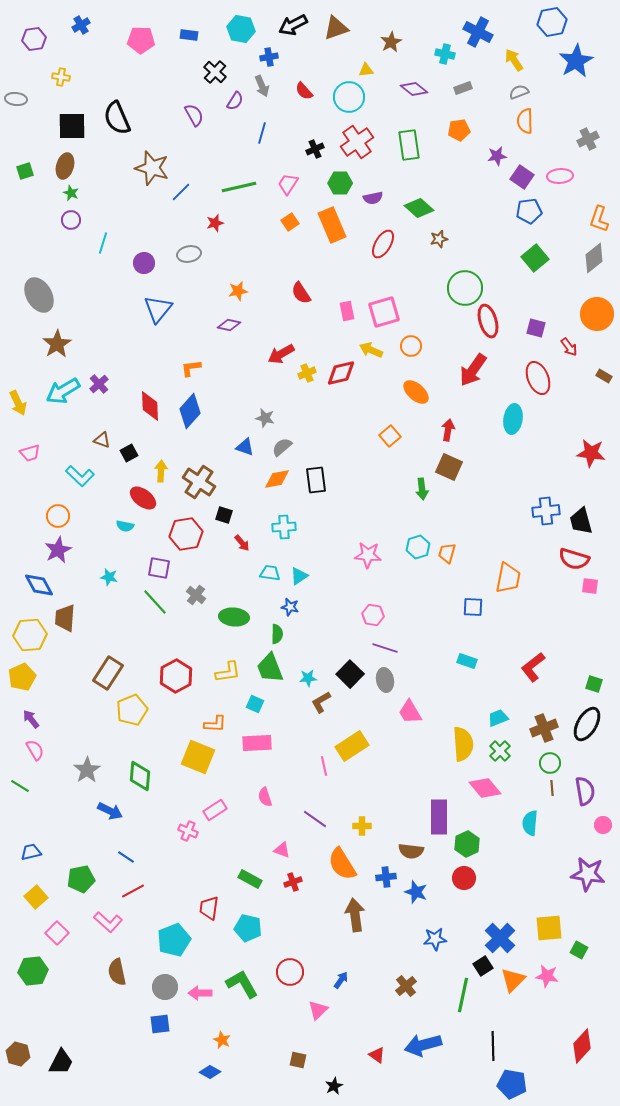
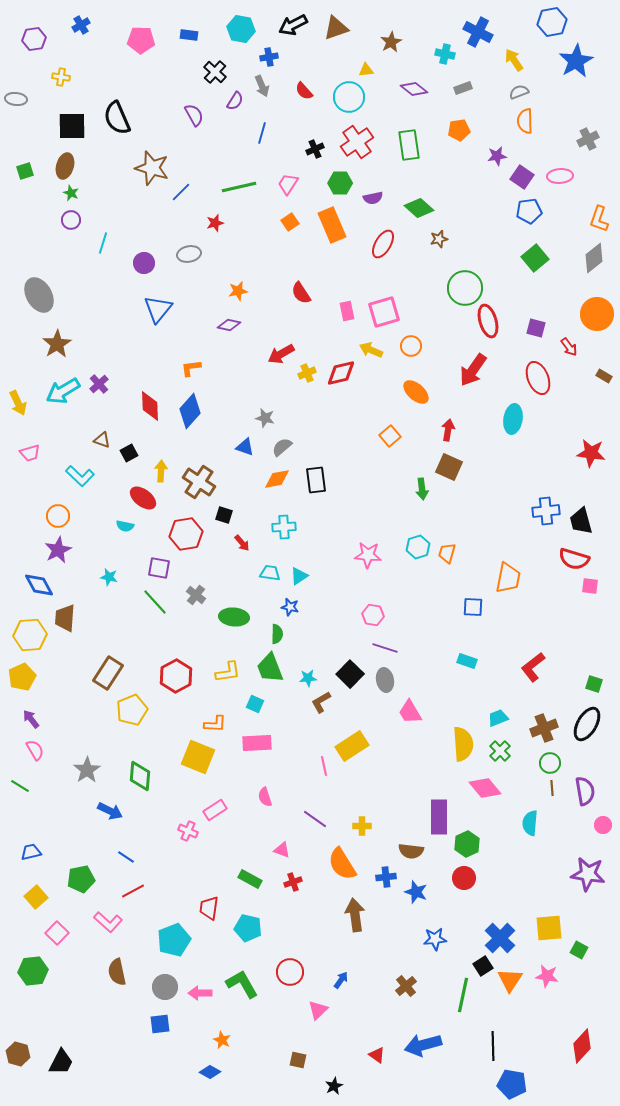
orange triangle at (513, 980): moved 3 px left; rotated 12 degrees counterclockwise
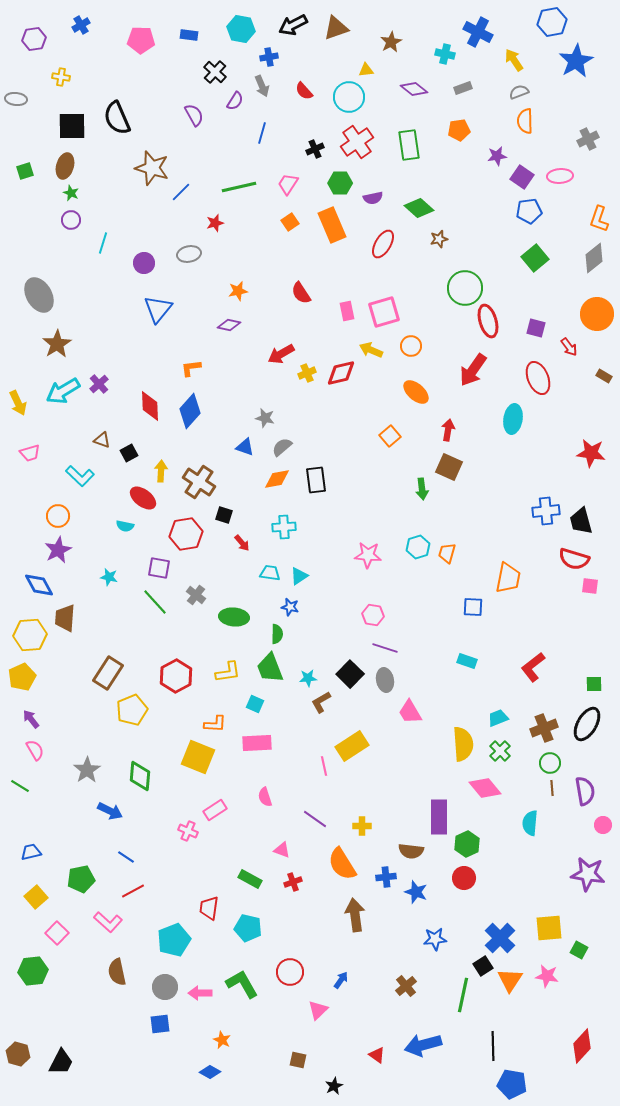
green square at (594, 684): rotated 18 degrees counterclockwise
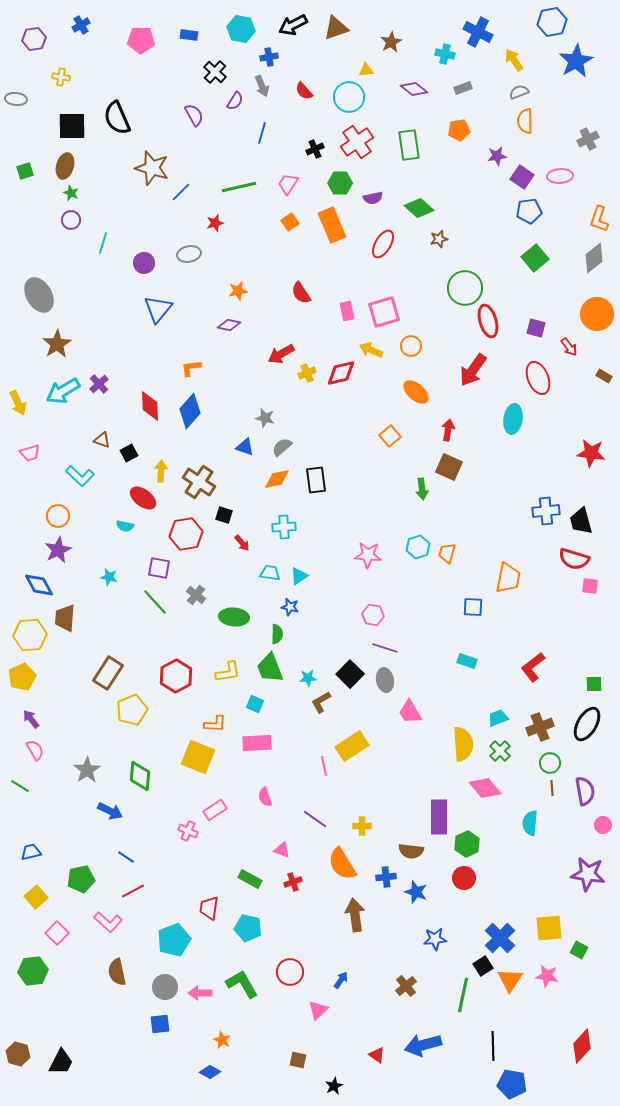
brown cross at (544, 728): moved 4 px left, 1 px up
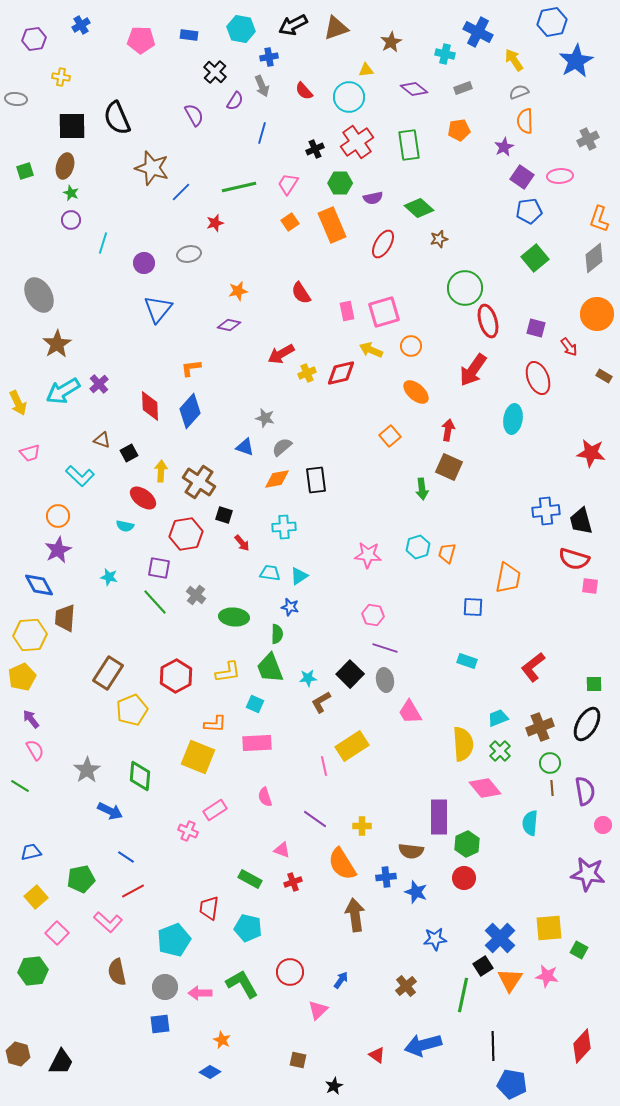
purple star at (497, 156): moved 7 px right, 9 px up; rotated 18 degrees counterclockwise
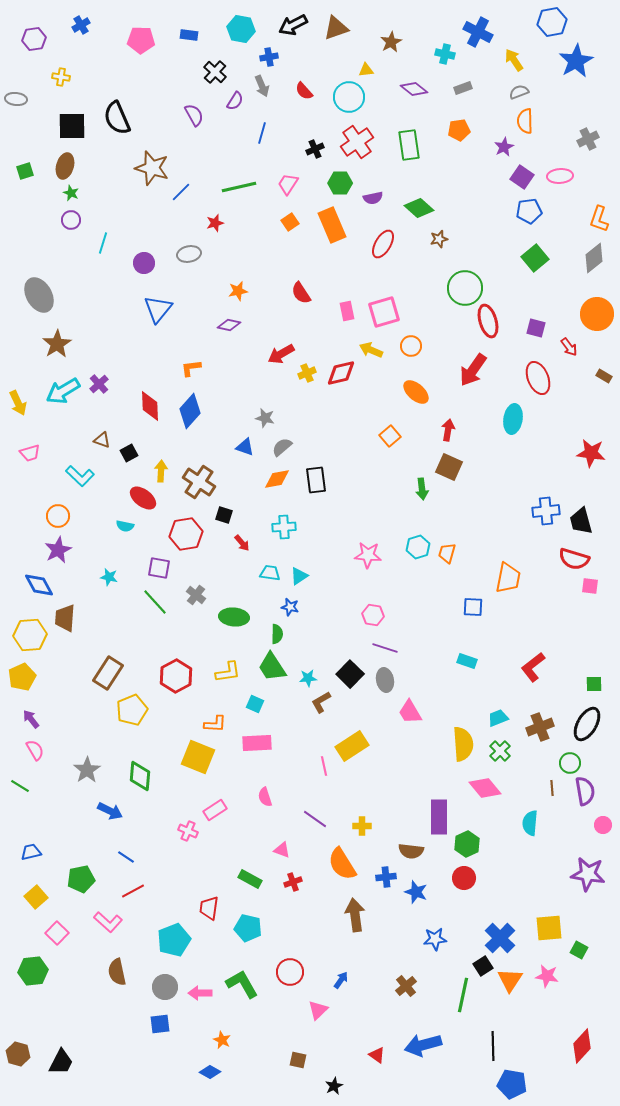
green trapezoid at (270, 668): moved 2 px right, 1 px up; rotated 12 degrees counterclockwise
green circle at (550, 763): moved 20 px right
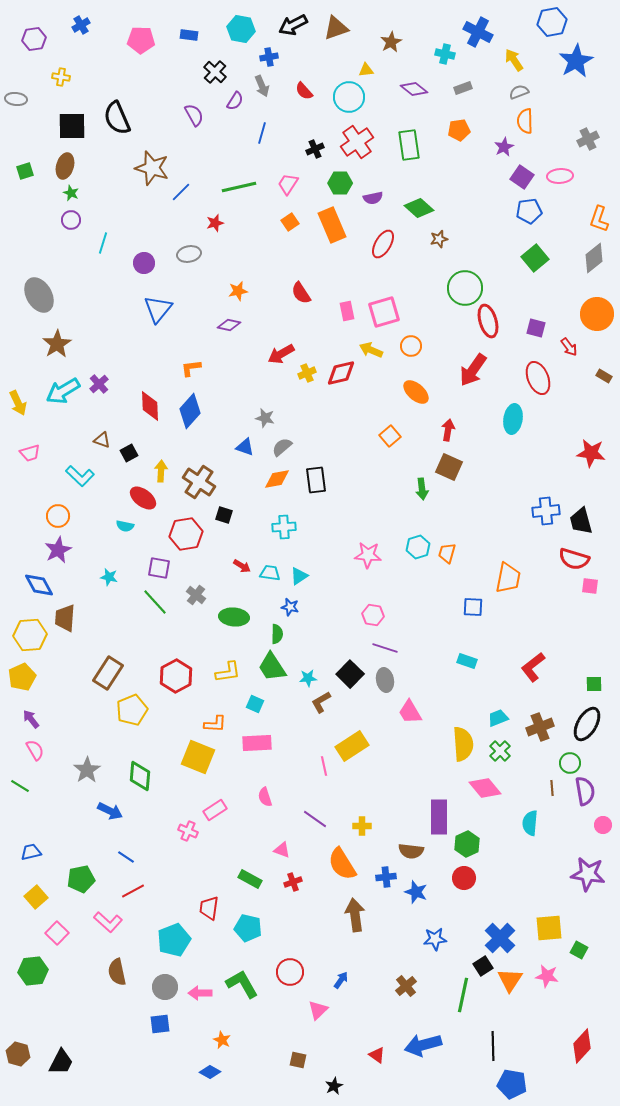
red arrow at (242, 543): moved 23 px down; rotated 18 degrees counterclockwise
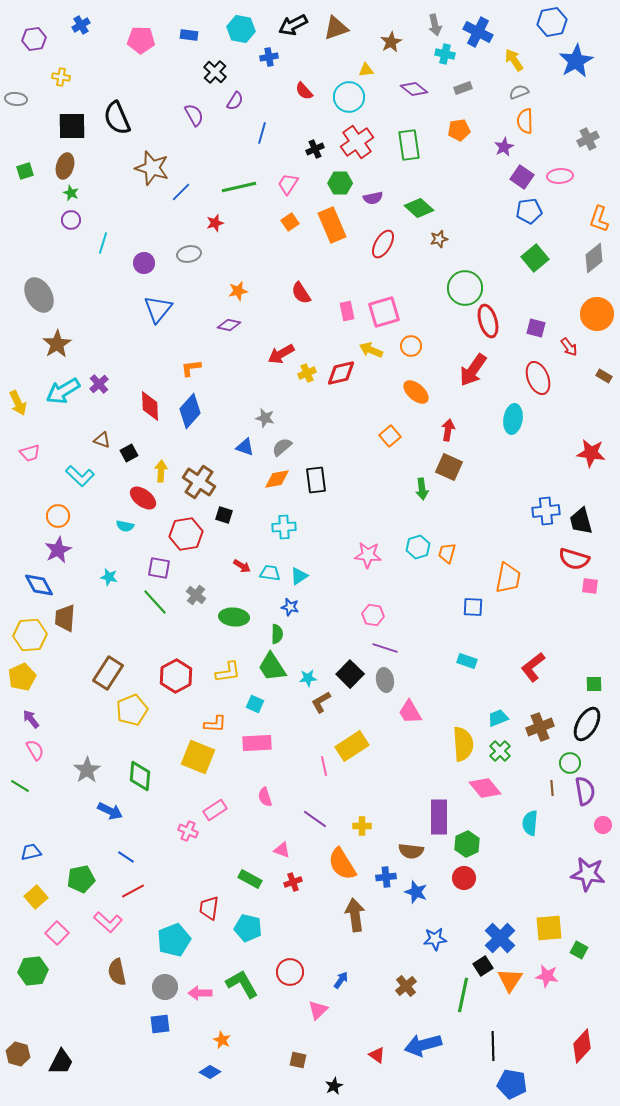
gray arrow at (262, 86): moved 173 px right, 61 px up; rotated 10 degrees clockwise
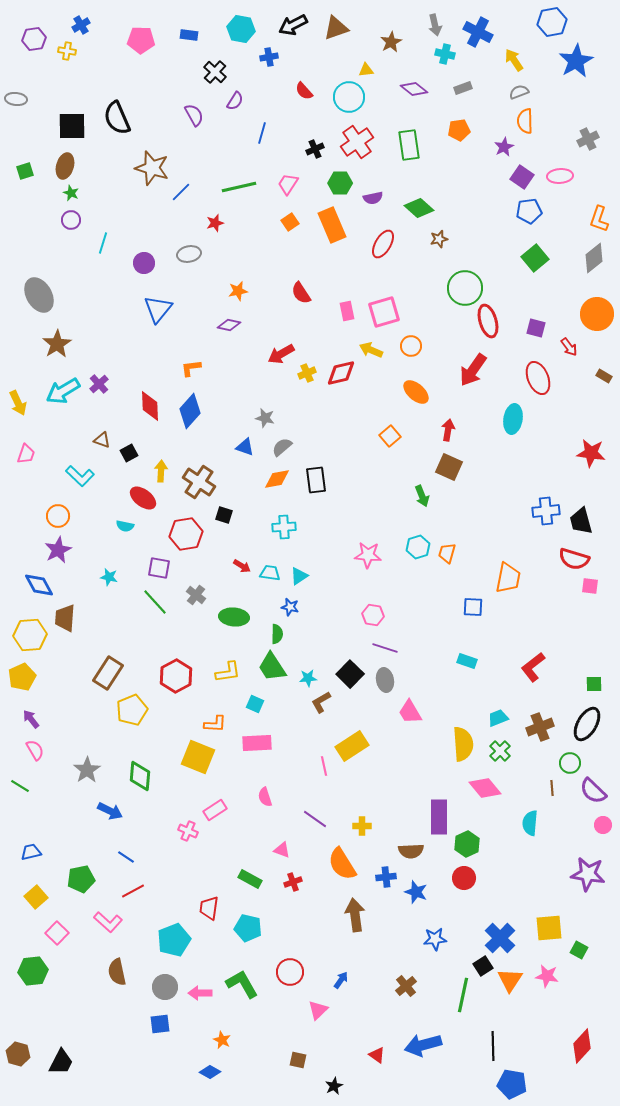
yellow cross at (61, 77): moved 6 px right, 26 px up
pink trapezoid at (30, 453): moved 4 px left, 1 px down; rotated 55 degrees counterclockwise
green arrow at (422, 489): moved 7 px down; rotated 15 degrees counterclockwise
purple semicircle at (585, 791): moved 8 px right; rotated 144 degrees clockwise
brown semicircle at (411, 851): rotated 10 degrees counterclockwise
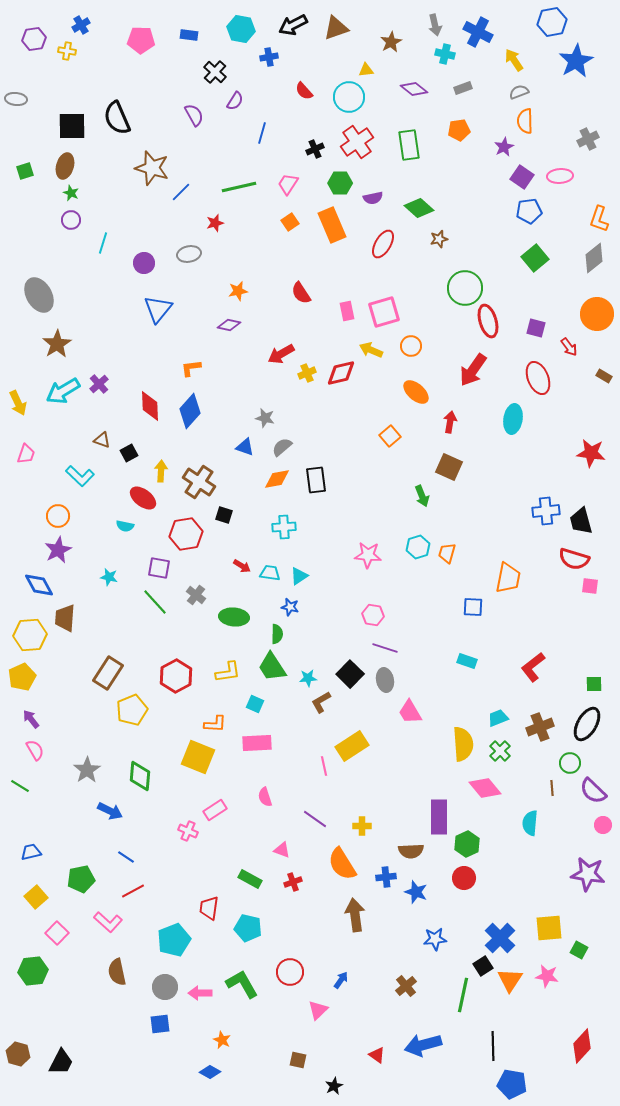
red arrow at (448, 430): moved 2 px right, 8 px up
